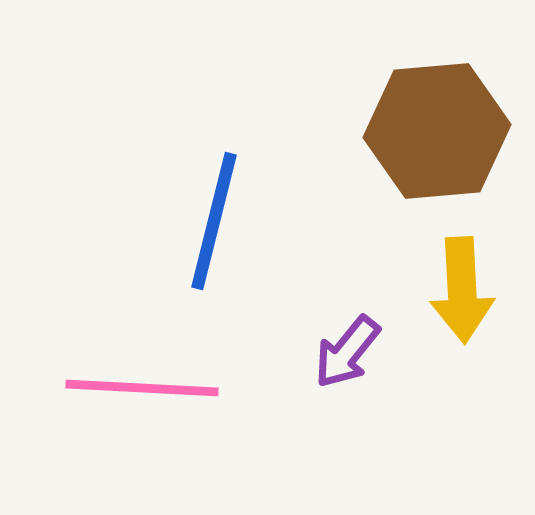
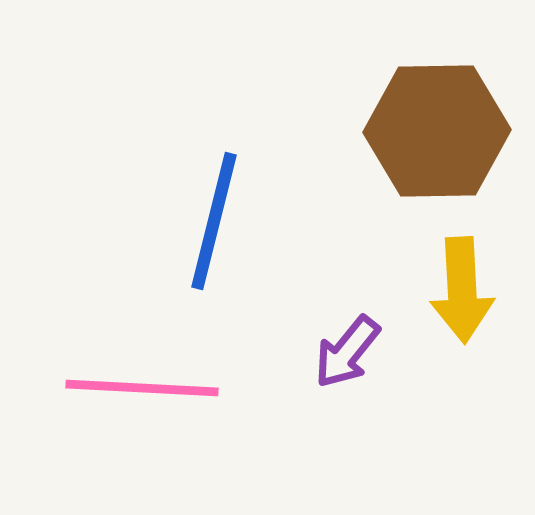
brown hexagon: rotated 4 degrees clockwise
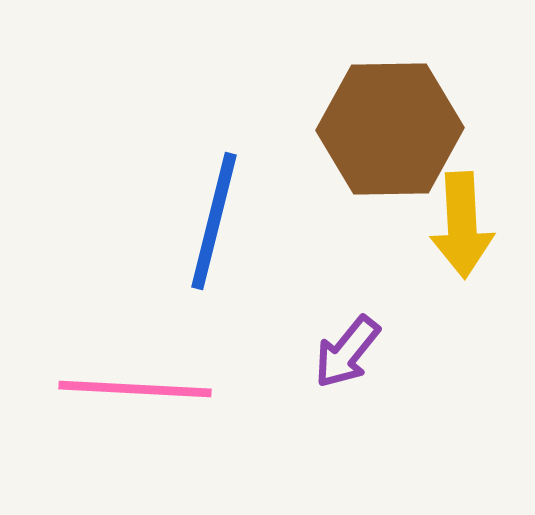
brown hexagon: moved 47 px left, 2 px up
yellow arrow: moved 65 px up
pink line: moved 7 px left, 1 px down
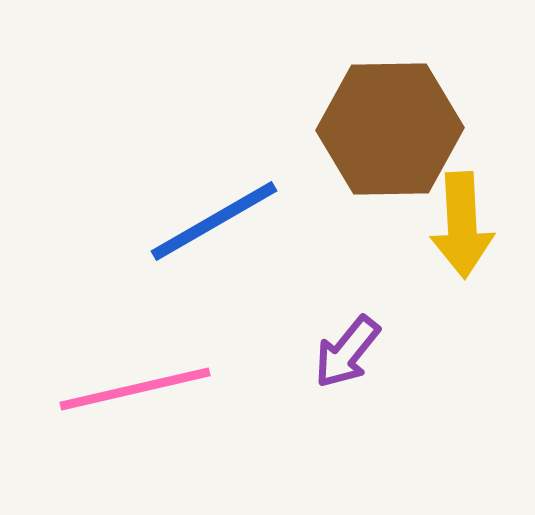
blue line: rotated 46 degrees clockwise
pink line: rotated 16 degrees counterclockwise
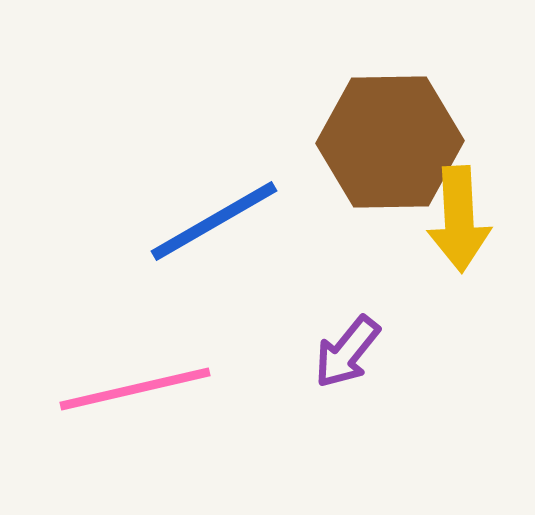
brown hexagon: moved 13 px down
yellow arrow: moved 3 px left, 6 px up
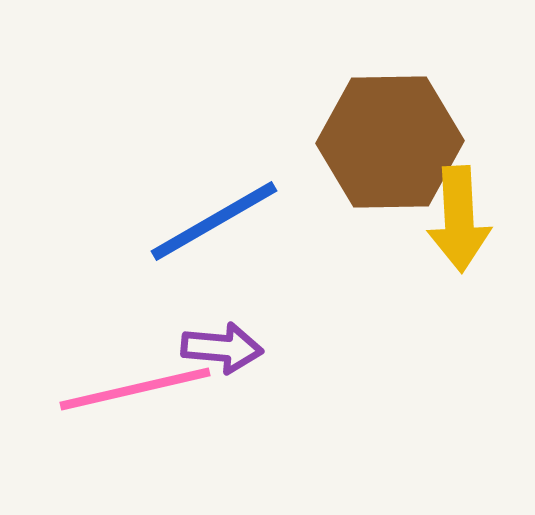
purple arrow: moved 125 px left, 4 px up; rotated 124 degrees counterclockwise
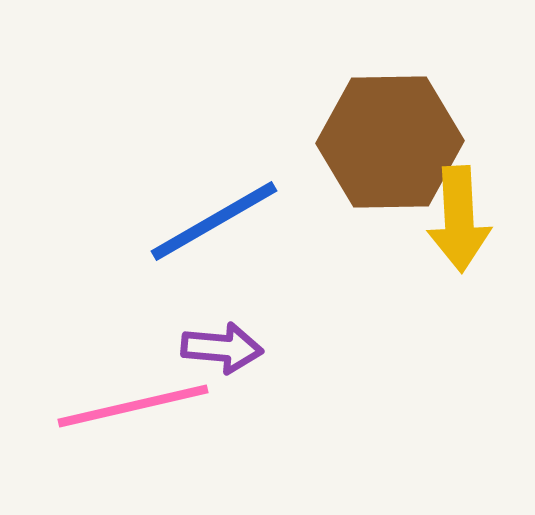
pink line: moved 2 px left, 17 px down
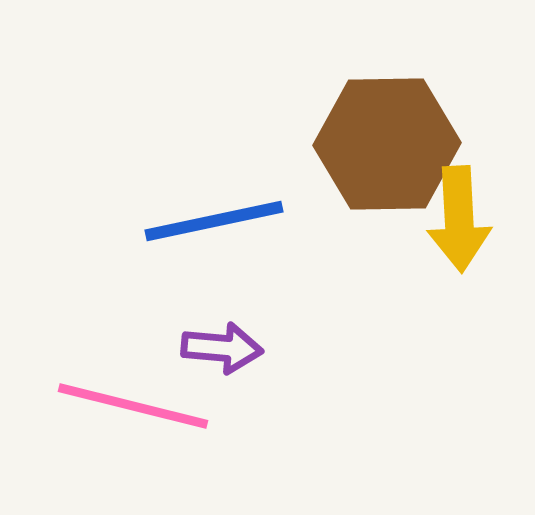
brown hexagon: moved 3 px left, 2 px down
blue line: rotated 18 degrees clockwise
pink line: rotated 27 degrees clockwise
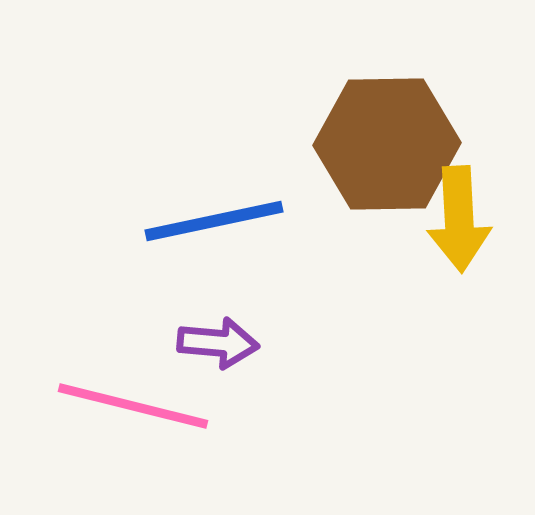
purple arrow: moved 4 px left, 5 px up
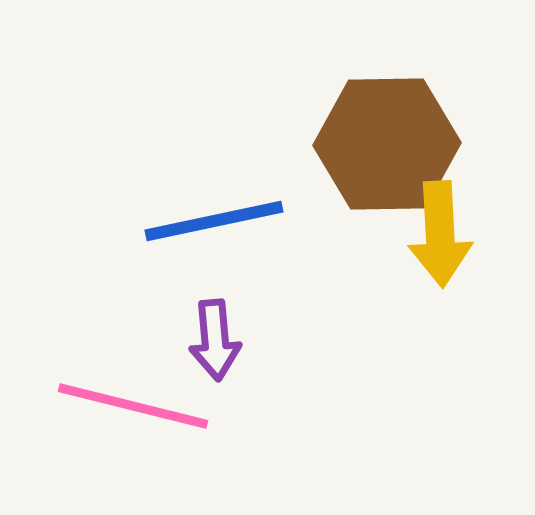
yellow arrow: moved 19 px left, 15 px down
purple arrow: moved 3 px left, 3 px up; rotated 80 degrees clockwise
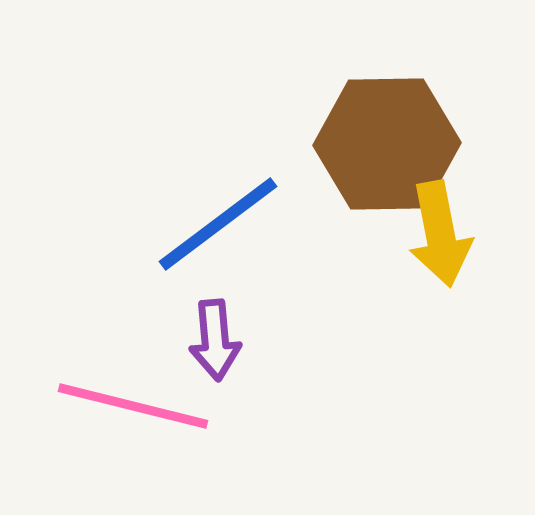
blue line: moved 4 px right, 3 px down; rotated 25 degrees counterclockwise
yellow arrow: rotated 8 degrees counterclockwise
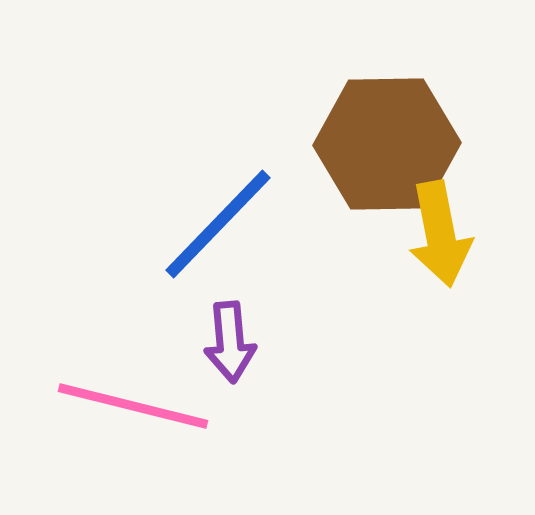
blue line: rotated 9 degrees counterclockwise
purple arrow: moved 15 px right, 2 px down
